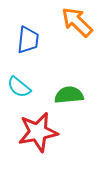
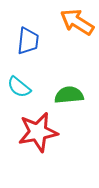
orange arrow: rotated 12 degrees counterclockwise
blue trapezoid: moved 1 px down
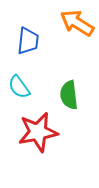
orange arrow: moved 1 px down
cyan semicircle: rotated 15 degrees clockwise
green semicircle: rotated 92 degrees counterclockwise
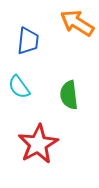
red star: moved 12 px down; rotated 18 degrees counterclockwise
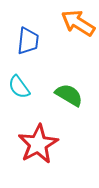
orange arrow: moved 1 px right
green semicircle: rotated 128 degrees clockwise
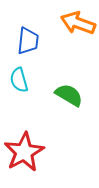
orange arrow: rotated 12 degrees counterclockwise
cyan semicircle: moved 7 px up; rotated 20 degrees clockwise
red star: moved 14 px left, 8 px down
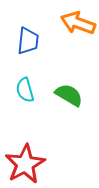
cyan semicircle: moved 6 px right, 10 px down
red star: moved 1 px right, 12 px down
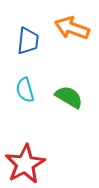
orange arrow: moved 6 px left, 5 px down
green semicircle: moved 2 px down
